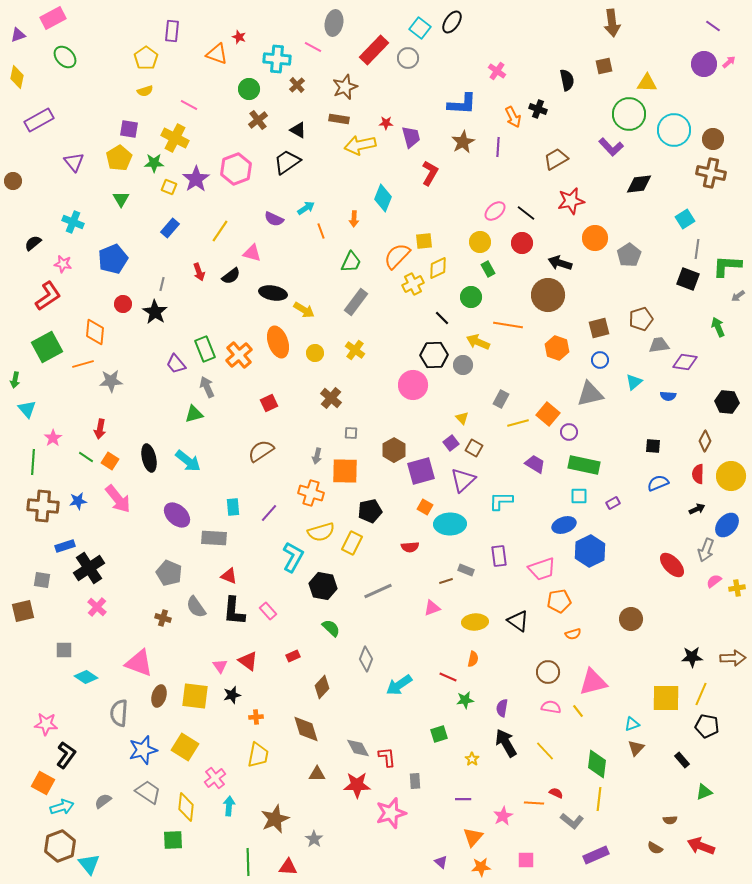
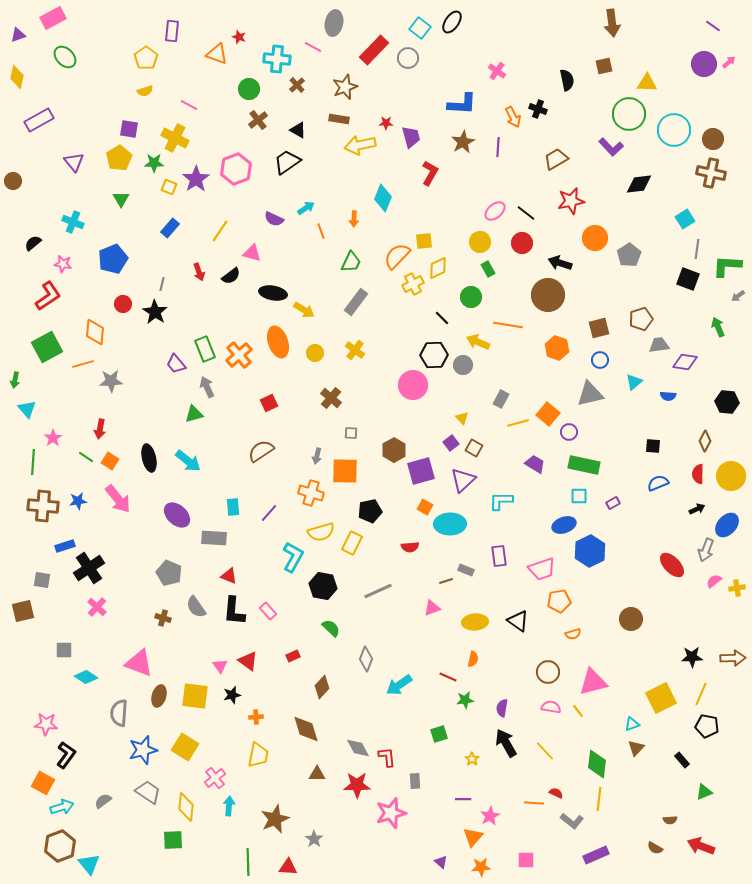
yellow square at (666, 698): moved 5 px left; rotated 28 degrees counterclockwise
pink star at (503, 816): moved 13 px left
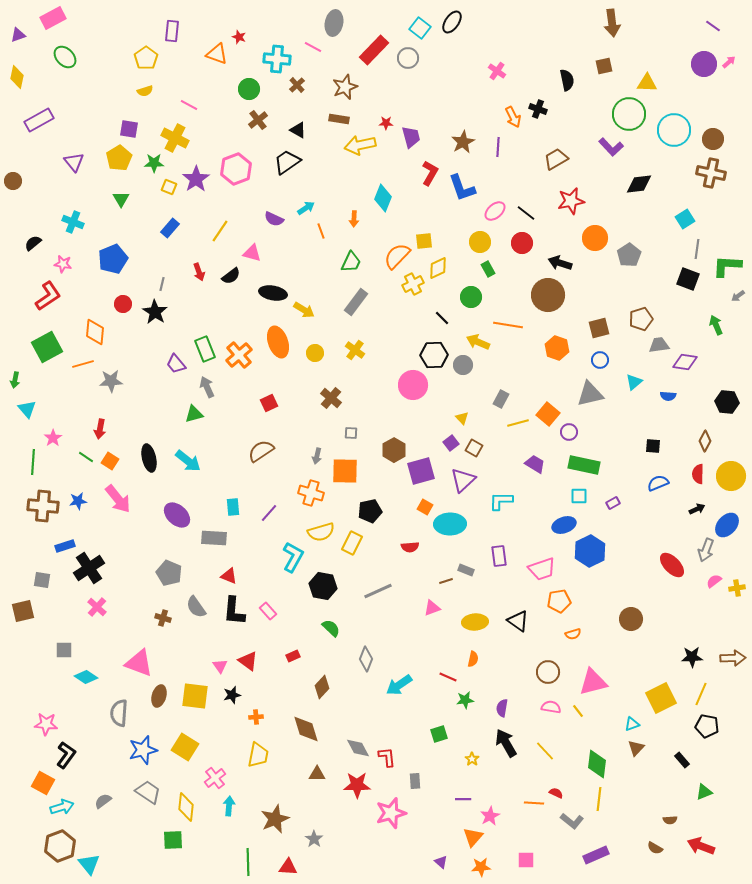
blue L-shape at (462, 104): moved 84 px down; rotated 68 degrees clockwise
green arrow at (718, 327): moved 2 px left, 2 px up
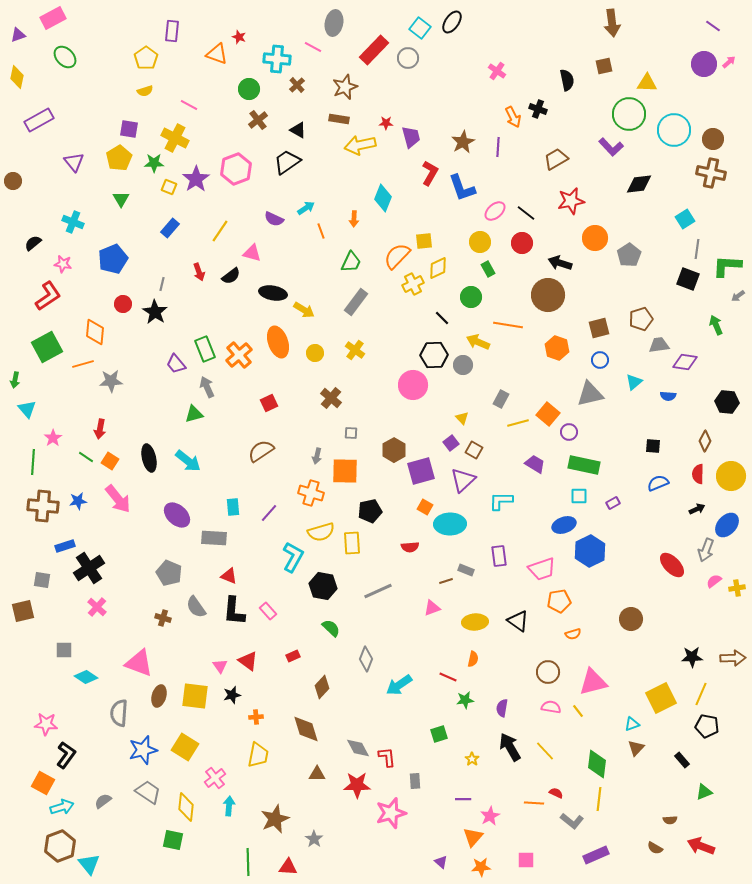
brown square at (474, 448): moved 2 px down
yellow rectangle at (352, 543): rotated 30 degrees counterclockwise
black arrow at (506, 743): moved 4 px right, 4 px down
green square at (173, 840): rotated 15 degrees clockwise
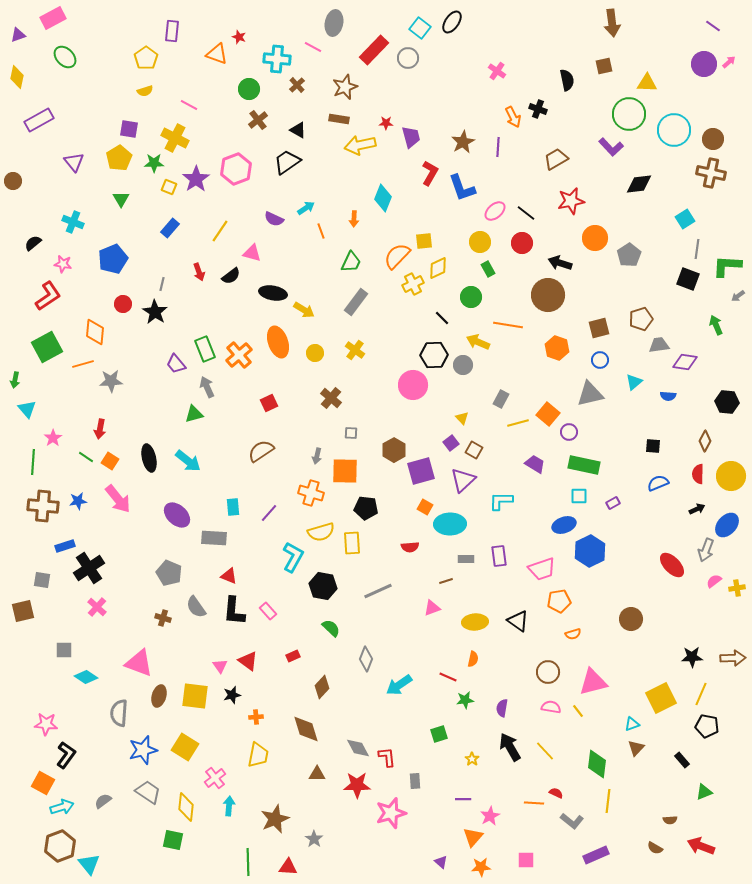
black pentagon at (370, 511): moved 4 px left, 3 px up; rotated 20 degrees clockwise
gray rectangle at (466, 570): moved 11 px up; rotated 21 degrees counterclockwise
yellow line at (599, 799): moved 9 px right, 2 px down
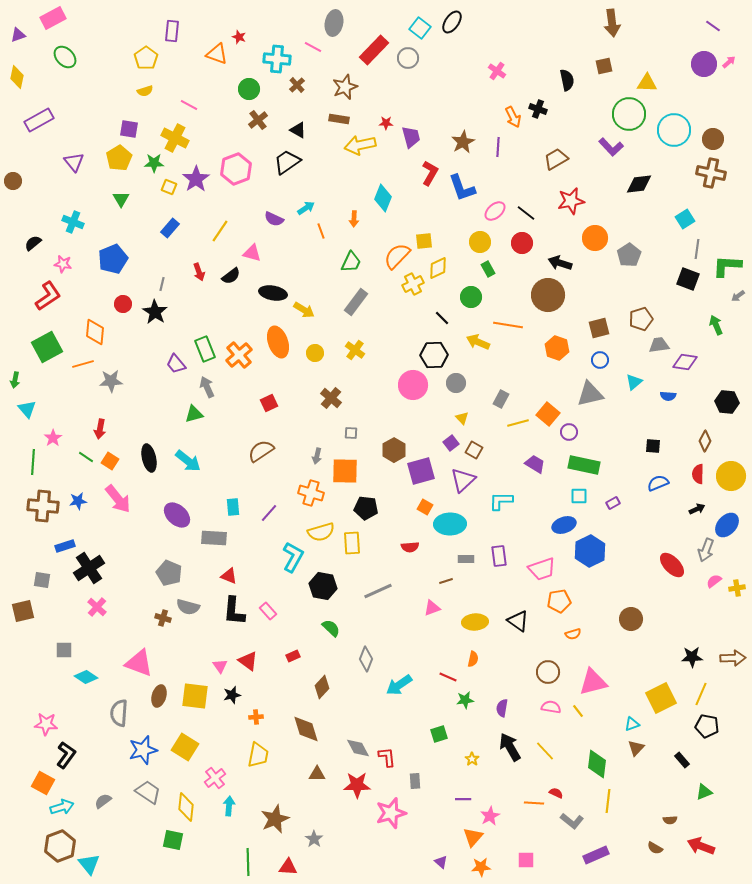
gray circle at (463, 365): moved 7 px left, 18 px down
gray semicircle at (196, 607): moved 8 px left; rotated 40 degrees counterclockwise
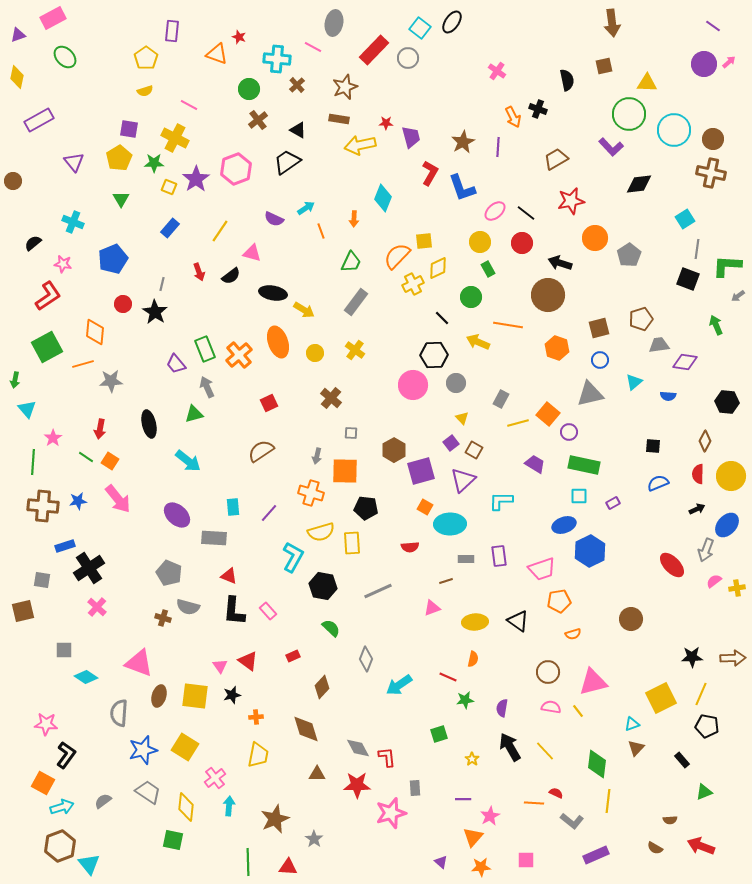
black ellipse at (149, 458): moved 34 px up
gray rectangle at (415, 781): moved 7 px down
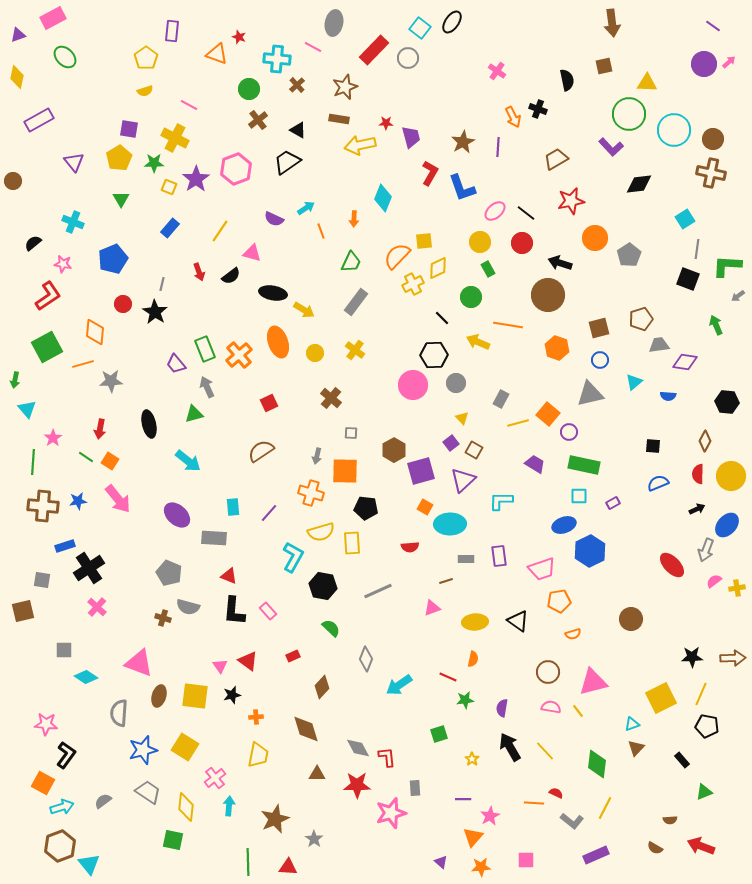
yellow line at (608, 801): moved 3 px left, 7 px down; rotated 20 degrees clockwise
